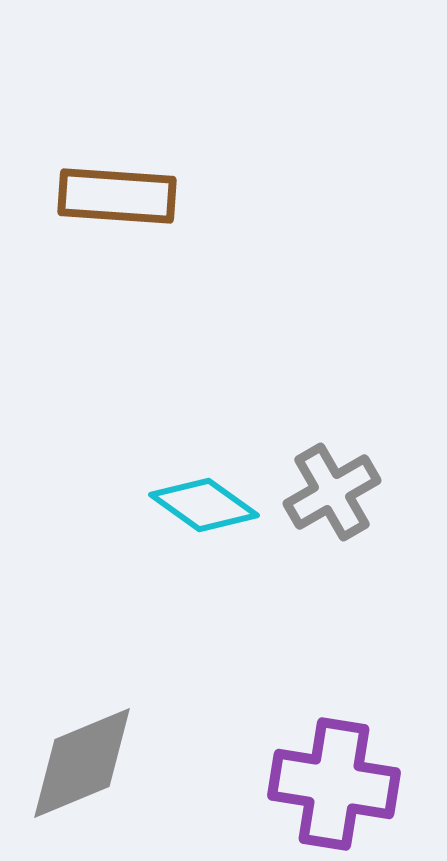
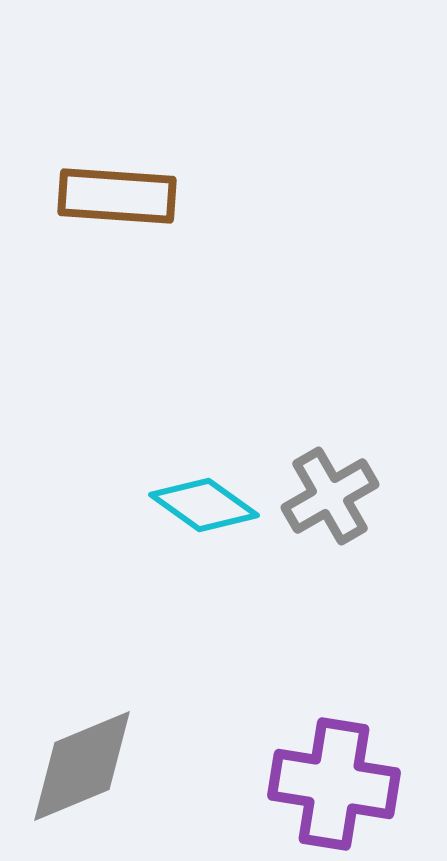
gray cross: moved 2 px left, 4 px down
gray diamond: moved 3 px down
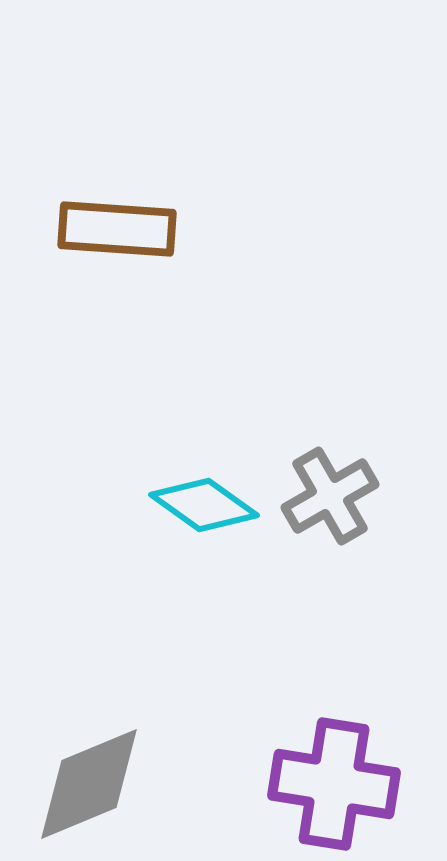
brown rectangle: moved 33 px down
gray diamond: moved 7 px right, 18 px down
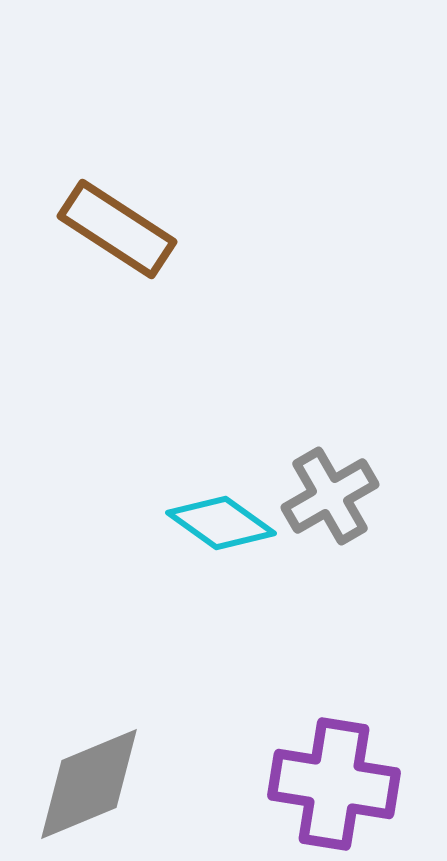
brown rectangle: rotated 29 degrees clockwise
cyan diamond: moved 17 px right, 18 px down
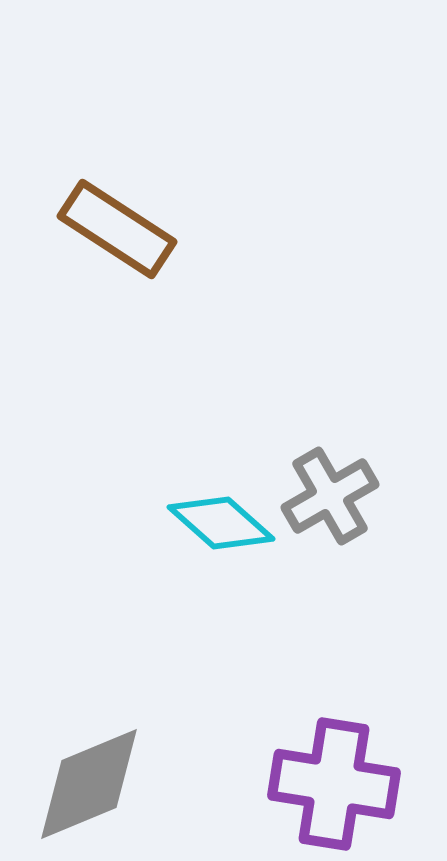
cyan diamond: rotated 6 degrees clockwise
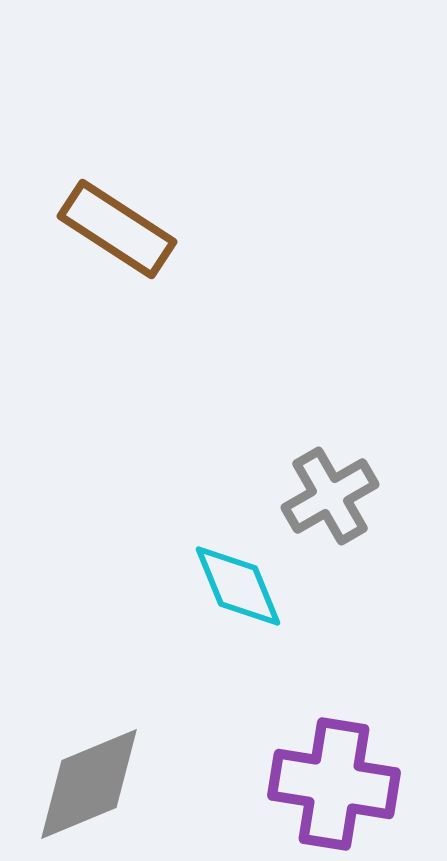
cyan diamond: moved 17 px right, 63 px down; rotated 26 degrees clockwise
